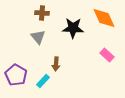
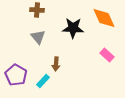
brown cross: moved 5 px left, 3 px up
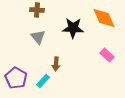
purple pentagon: moved 3 px down
